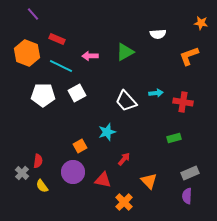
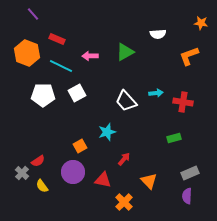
red semicircle: rotated 48 degrees clockwise
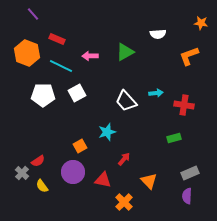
red cross: moved 1 px right, 3 px down
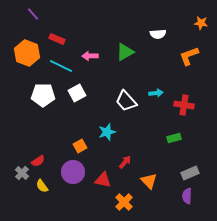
red arrow: moved 1 px right, 3 px down
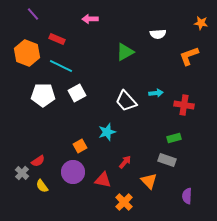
pink arrow: moved 37 px up
gray rectangle: moved 23 px left, 13 px up; rotated 42 degrees clockwise
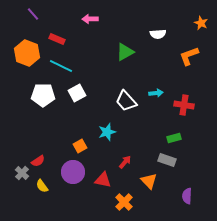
orange star: rotated 16 degrees clockwise
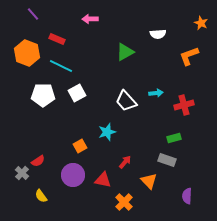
red cross: rotated 24 degrees counterclockwise
purple circle: moved 3 px down
yellow semicircle: moved 1 px left, 10 px down
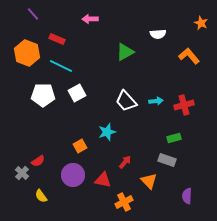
orange L-shape: rotated 70 degrees clockwise
cyan arrow: moved 8 px down
orange cross: rotated 18 degrees clockwise
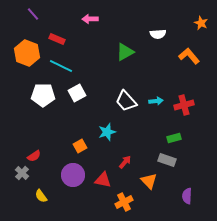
red semicircle: moved 4 px left, 5 px up
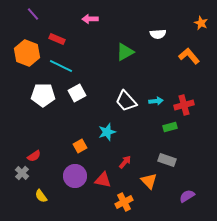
green rectangle: moved 4 px left, 11 px up
purple circle: moved 2 px right, 1 px down
purple semicircle: rotated 56 degrees clockwise
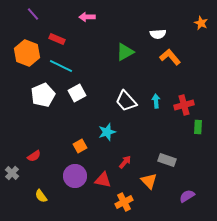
pink arrow: moved 3 px left, 2 px up
orange L-shape: moved 19 px left, 1 px down
white pentagon: rotated 25 degrees counterclockwise
cyan arrow: rotated 88 degrees counterclockwise
green rectangle: moved 28 px right; rotated 72 degrees counterclockwise
gray cross: moved 10 px left
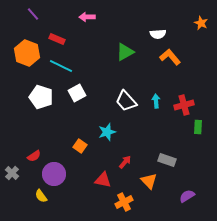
white pentagon: moved 2 px left, 2 px down; rotated 30 degrees counterclockwise
orange square: rotated 24 degrees counterclockwise
purple circle: moved 21 px left, 2 px up
